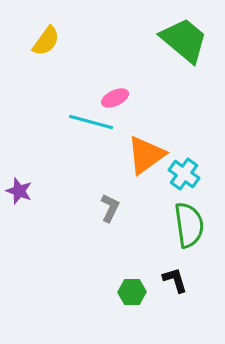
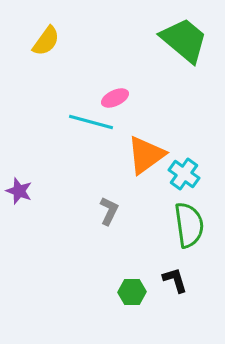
gray L-shape: moved 1 px left, 3 px down
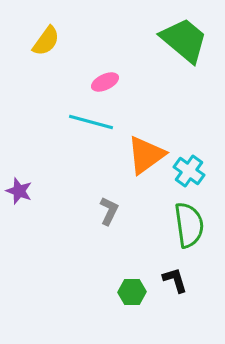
pink ellipse: moved 10 px left, 16 px up
cyan cross: moved 5 px right, 3 px up
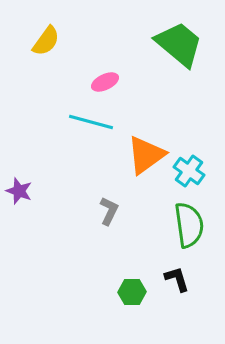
green trapezoid: moved 5 px left, 4 px down
black L-shape: moved 2 px right, 1 px up
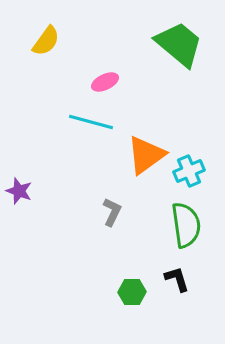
cyan cross: rotated 32 degrees clockwise
gray L-shape: moved 3 px right, 1 px down
green semicircle: moved 3 px left
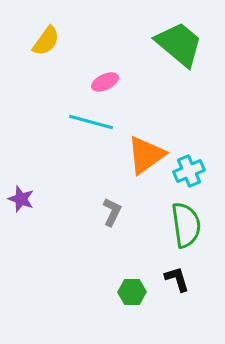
purple star: moved 2 px right, 8 px down
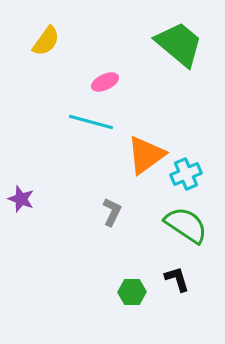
cyan cross: moved 3 px left, 3 px down
green semicircle: rotated 48 degrees counterclockwise
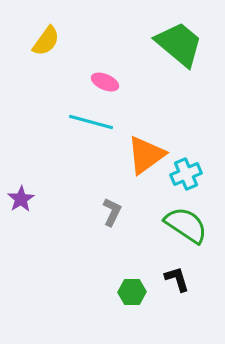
pink ellipse: rotated 48 degrees clockwise
purple star: rotated 20 degrees clockwise
